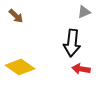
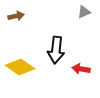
brown arrow: rotated 56 degrees counterclockwise
black arrow: moved 16 px left, 7 px down
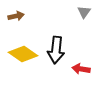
gray triangle: rotated 32 degrees counterclockwise
yellow diamond: moved 3 px right, 13 px up
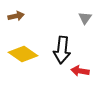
gray triangle: moved 1 px right, 6 px down
black arrow: moved 6 px right
red arrow: moved 1 px left, 2 px down
